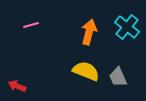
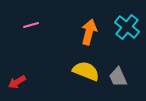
red arrow: moved 4 px up; rotated 54 degrees counterclockwise
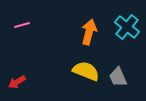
pink line: moved 9 px left
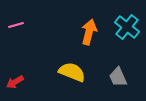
pink line: moved 6 px left
yellow semicircle: moved 14 px left, 1 px down
red arrow: moved 2 px left
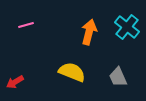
pink line: moved 10 px right
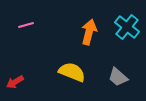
gray trapezoid: rotated 25 degrees counterclockwise
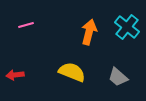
red arrow: moved 7 px up; rotated 24 degrees clockwise
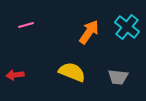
orange arrow: rotated 20 degrees clockwise
gray trapezoid: rotated 35 degrees counterclockwise
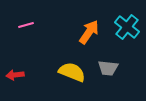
gray trapezoid: moved 10 px left, 9 px up
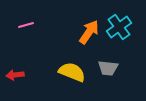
cyan cross: moved 8 px left; rotated 15 degrees clockwise
